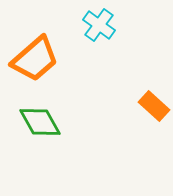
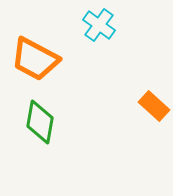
orange trapezoid: rotated 69 degrees clockwise
green diamond: rotated 39 degrees clockwise
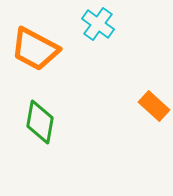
cyan cross: moved 1 px left, 1 px up
orange trapezoid: moved 10 px up
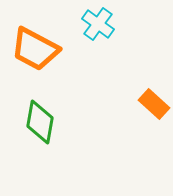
orange rectangle: moved 2 px up
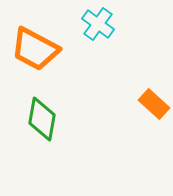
green diamond: moved 2 px right, 3 px up
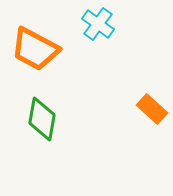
orange rectangle: moved 2 px left, 5 px down
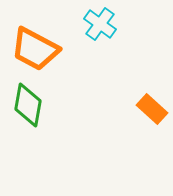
cyan cross: moved 2 px right
green diamond: moved 14 px left, 14 px up
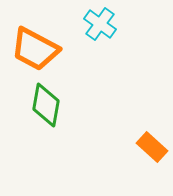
green diamond: moved 18 px right
orange rectangle: moved 38 px down
